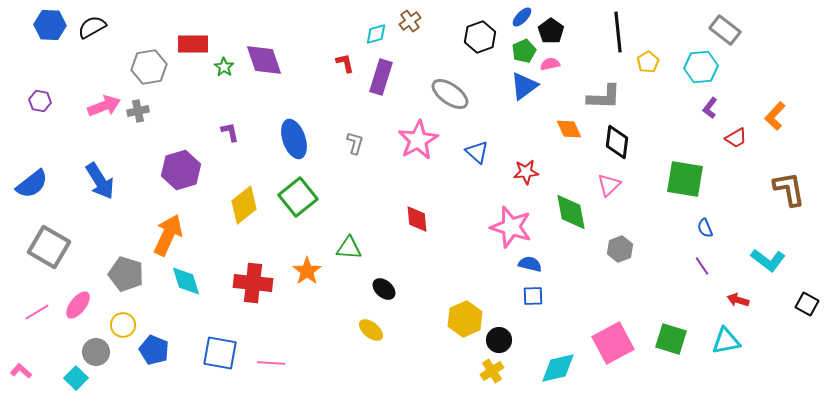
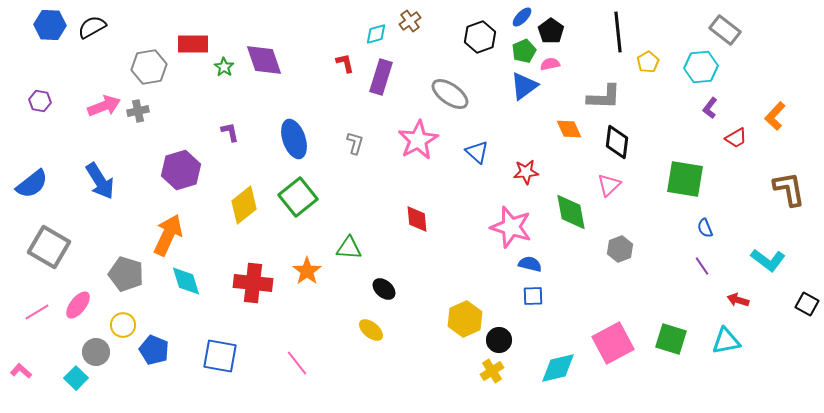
blue square at (220, 353): moved 3 px down
pink line at (271, 363): moved 26 px right; rotated 48 degrees clockwise
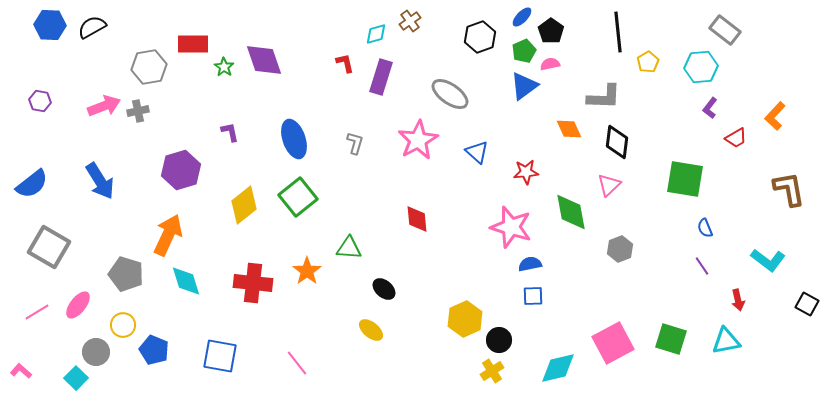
blue semicircle at (530, 264): rotated 25 degrees counterclockwise
red arrow at (738, 300): rotated 120 degrees counterclockwise
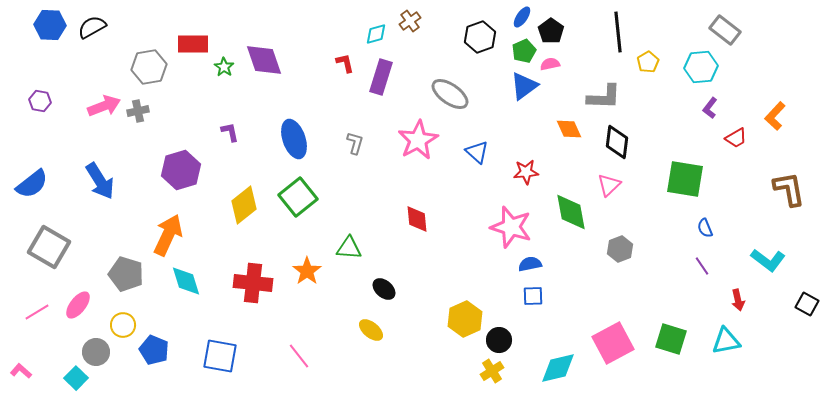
blue ellipse at (522, 17): rotated 10 degrees counterclockwise
pink line at (297, 363): moved 2 px right, 7 px up
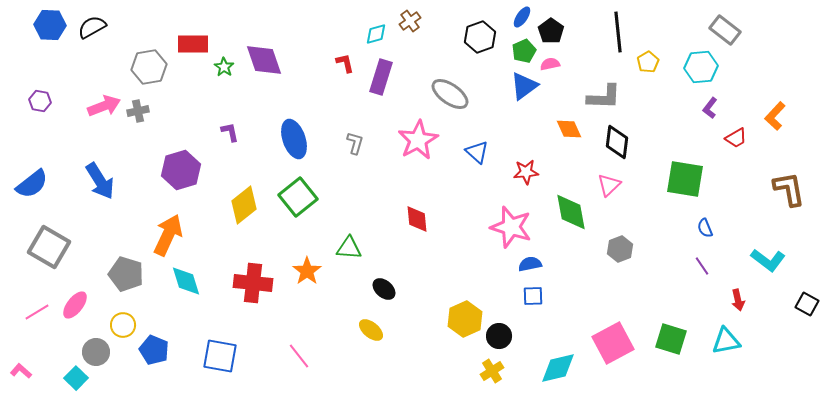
pink ellipse at (78, 305): moved 3 px left
black circle at (499, 340): moved 4 px up
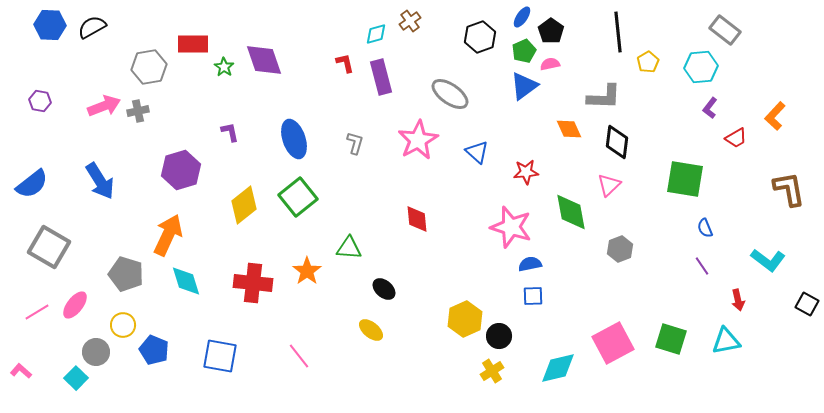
purple rectangle at (381, 77): rotated 32 degrees counterclockwise
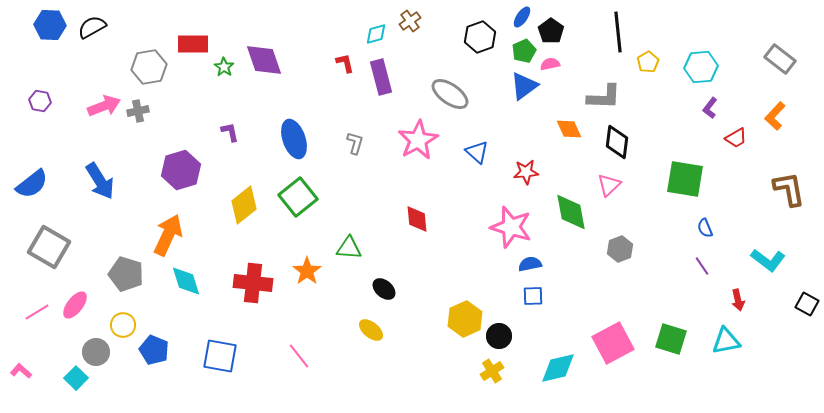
gray rectangle at (725, 30): moved 55 px right, 29 px down
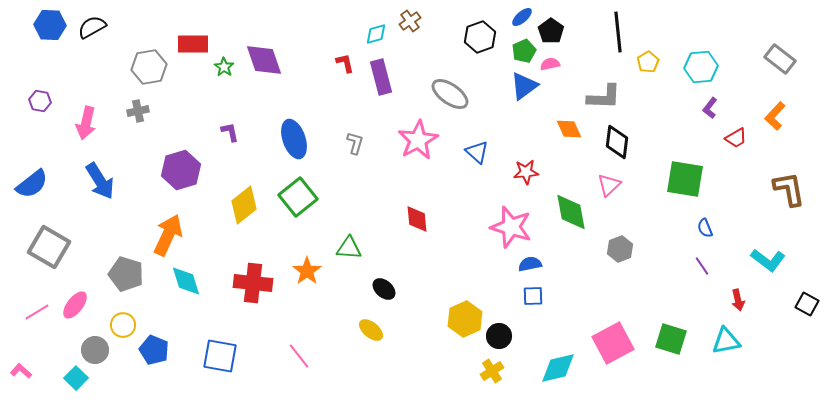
blue ellipse at (522, 17): rotated 15 degrees clockwise
pink arrow at (104, 106): moved 18 px left, 17 px down; rotated 124 degrees clockwise
gray circle at (96, 352): moved 1 px left, 2 px up
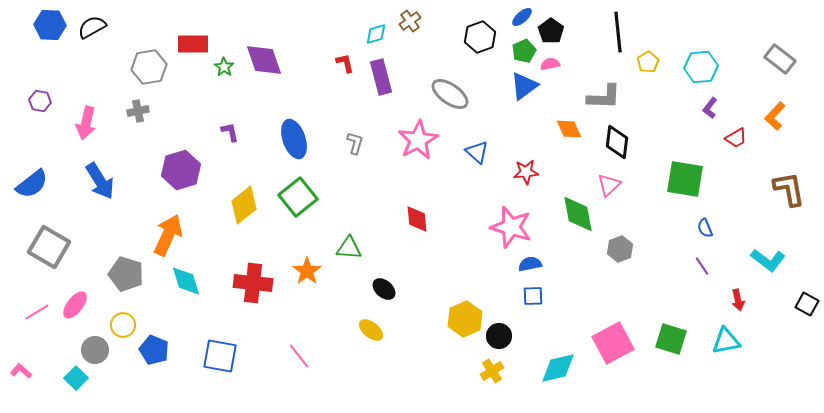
green diamond at (571, 212): moved 7 px right, 2 px down
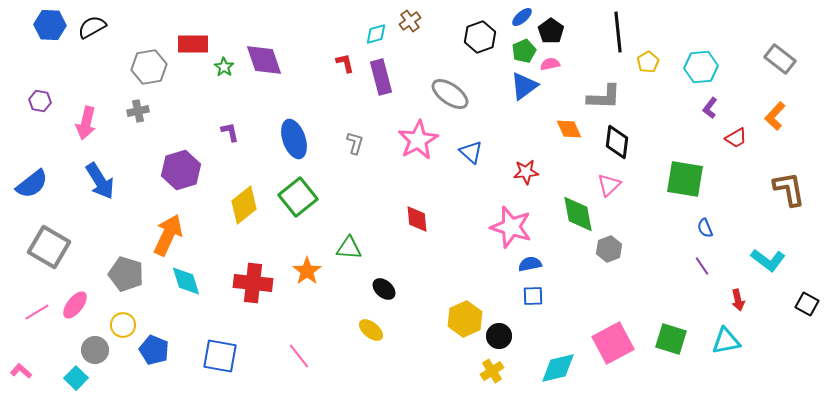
blue triangle at (477, 152): moved 6 px left
gray hexagon at (620, 249): moved 11 px left
